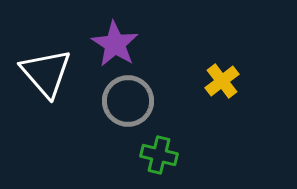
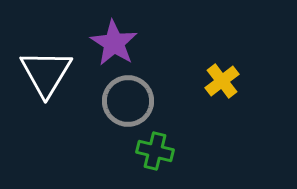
purple star: moved 1 px left, 1 px up
white triangle: rotated 12 degrees clockwise
green cross: moved 4 px left, 4 px up
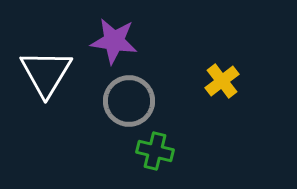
purple star: moved 2 px up; rotated 24 degrees counterclockwise
gray circle: moved 1 px right
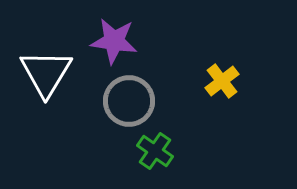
green cross: rotated 21 degrees clockwise
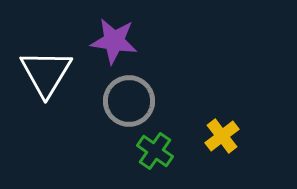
yellow cross: moved 55 px down
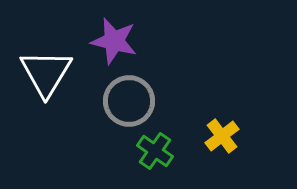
purple star: rotated 6 degrees clockwise
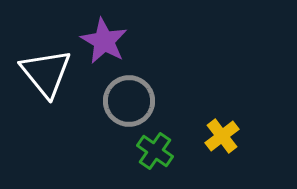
purple star: moved 10 px left; rotated 15 degrees clockwise
white triangle: rotated 10 degrees counterclockwise
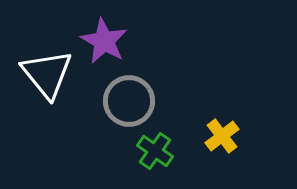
white triangle: moved 1 px right, 1 px down
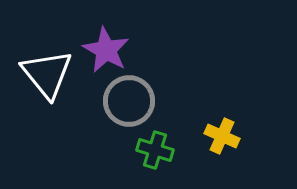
purple star: moved 2 px right, 9 px down
yellow cross: rotated 28 degrees counterclockwise
green cross: moved 1 px up; rotated 18 degrees counterclockwise
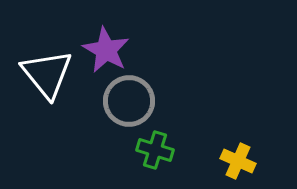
yellow cross: moved 16 px right, 25 px down
